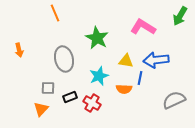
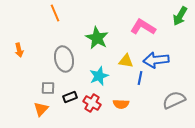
orange semicircle: moved 3 px left, 15 px down
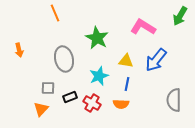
blue arrow: rotated 45 degrees counterclockwise
blue line: moved 13 px left, 6 px down
gray semicircle: rotated 65 degrees counterclockwise
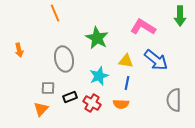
green arrow: rotated 30 degrees counterclockwise
blue arrow: rotated 90 degrees counterclockwise
blue line: moved 1 px up
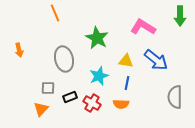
gray semicircle: moved 1 px right, 3 px up
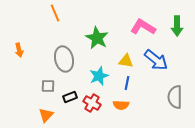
green arrow: moved 3 px left, 10 px down
gray square: moved 2 px up
orange semicircle: moved 1 px down
orange triangle: moved 5 px right, 6 px down
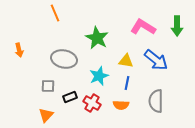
gray ellipse: rotated 65 degrees counterclockwise
gray semicircle: moved 19 px left, 4 px down
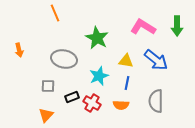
black rectangle: moved 2 px right
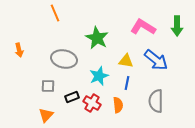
orange semicircle: moved 3 px left; rotated 98 degrees counterclockwise
